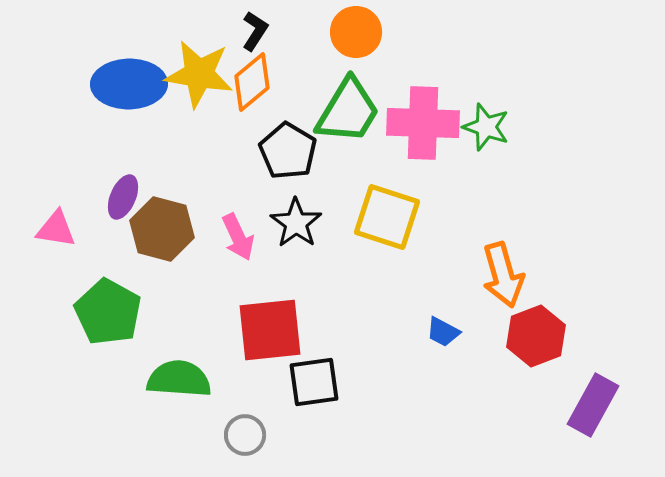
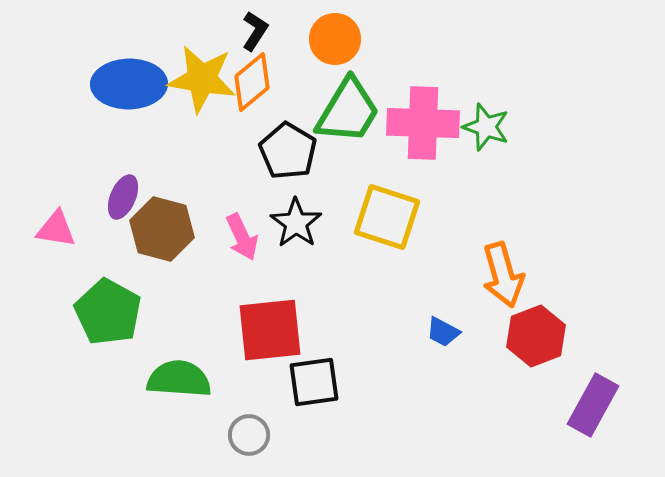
orange circle: moved 21 px left, 7 px down
yellow star: moved 3 px right, 5 px down
pink arrow: moved 4 px right
gray circle: moved 4 px right
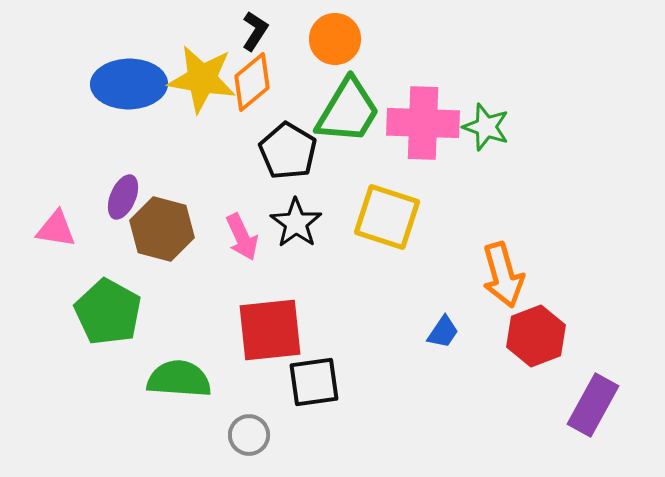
blue trapezoid: rotated 84 degrees counterclockwise
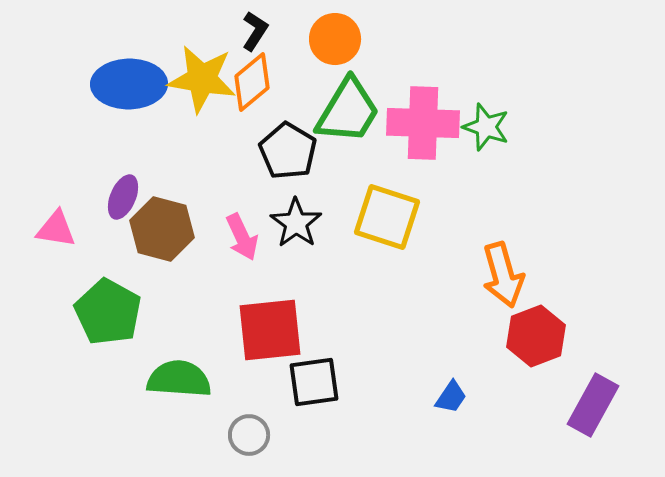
blue trapezoid: moved 8 px right, 65 px down
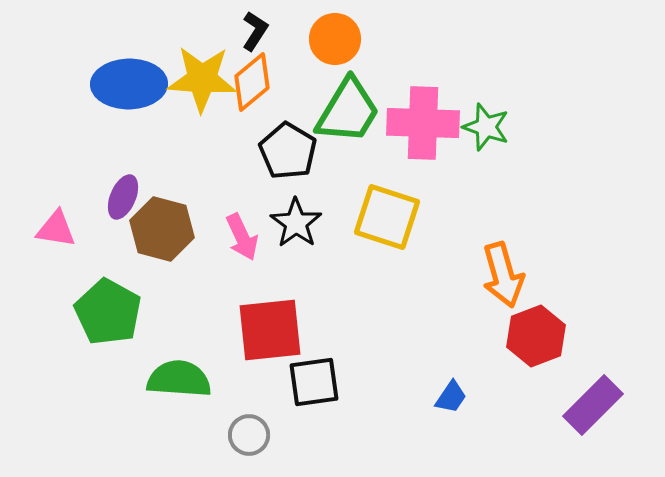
yellow star: rotated 6 degrees counterclockwise
purple rectangle: rotated 16 degrees clockwise
